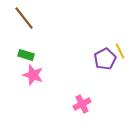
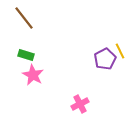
pink star: rotated 10 degrees clockwise
pink cross: moved 2 px left
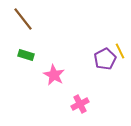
brown line: moved 1 px left, 1 px down
pink star: moved 21 px right
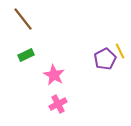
green rectangle: rotated 42 degrees counterclockwise
pink cross: moved 22 px left
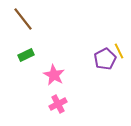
yellow line: moved 1 px left
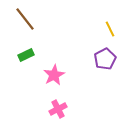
brown line: moved 2 px right
yellow line: moved 9 px left, 22 px up
pink star: rotated 15 degrees clockwise
pink cross: moved 5 px down
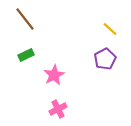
yellow line: rotated 21 degrees counterclockwise
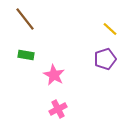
green rectangle: rotated 35 degrees clockwise
purple pentagon: rotated 10 degrees clockwise
pink star: rotated 15 degrees counterclockwise
